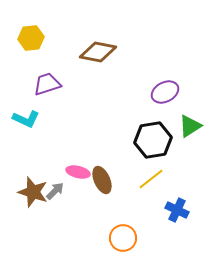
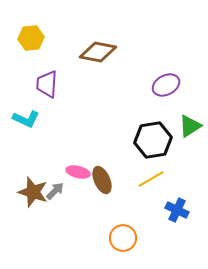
purple trapezoid: rotated 68 degrees counterclockwise
purple ellipse: moved 1 px right, 7 px up
yellow line: rotated 8 degrees clockwise
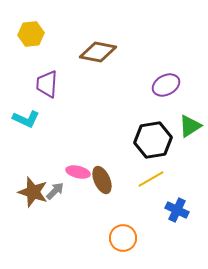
yellow hexagon: moved 4 px up
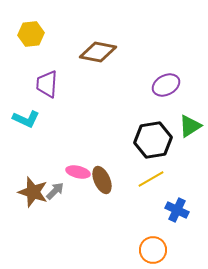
orange circle: moved 30 px right, 12 px down
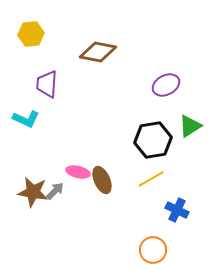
brown star: rotated 8 degrees counterclockwise
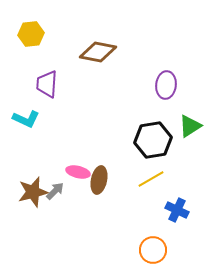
purple ellipse: rotated 56 degrees counterclockwise
brown ellipse: moved 3 px left; rotated 36 degrees clockwise
brown star: rotated 24 degrees counterclockwise
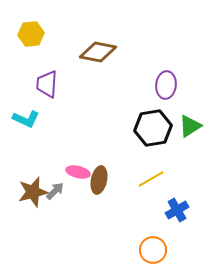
black hexagon: moved 12 px up
blue cross: rotated 35 degrees clockwise
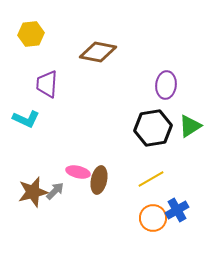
orange circle: moved 32 px up
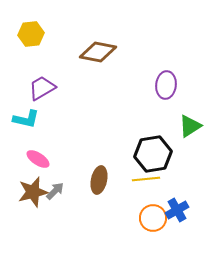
purple trapezoid: moved 5 px left, 4 px down; rotated 56 degrees clockwise
cyan L-shape: rotated 12 degrees counterclockwise
black hexagon: moved 26 px down
pink ellipse: moved 40 px left, 13 px up; rotated 20 degrees clockwise
yellow line: moved 5 px left; rotated 24 degrees clockwise
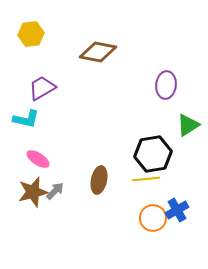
green triangle: moved 2 px left, 1 px up
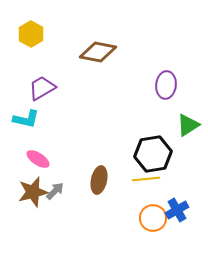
yellow hexagon: rotated 25 degrees counterclockwise
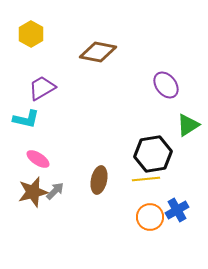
purple ellipse: rotated 44 degrees counterclockwise
orange circle: moved 3 px left, 1 px up
